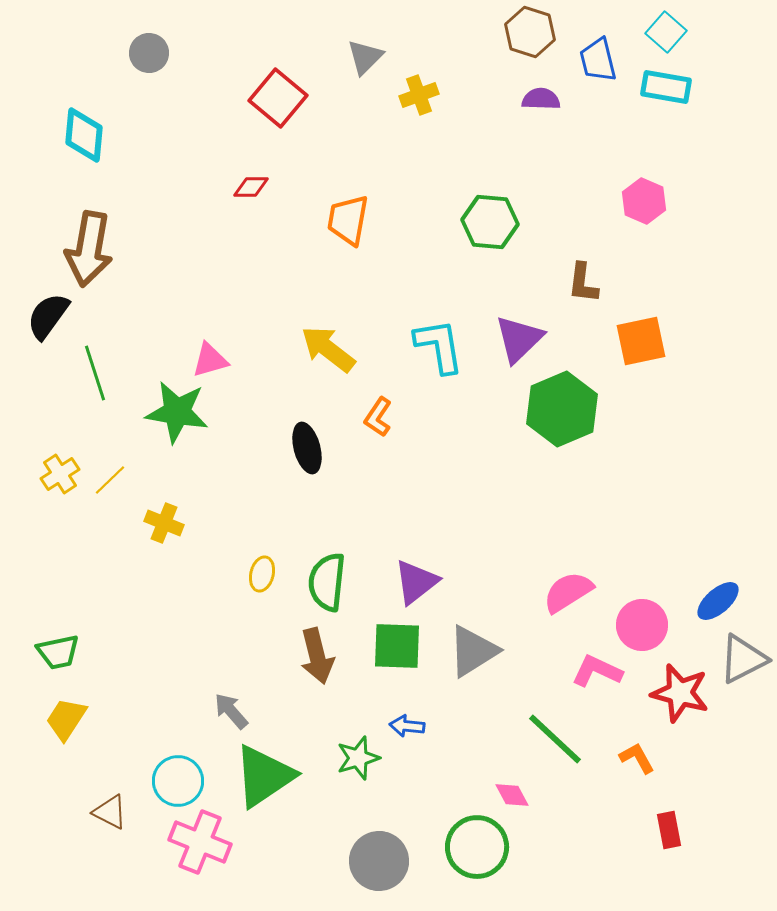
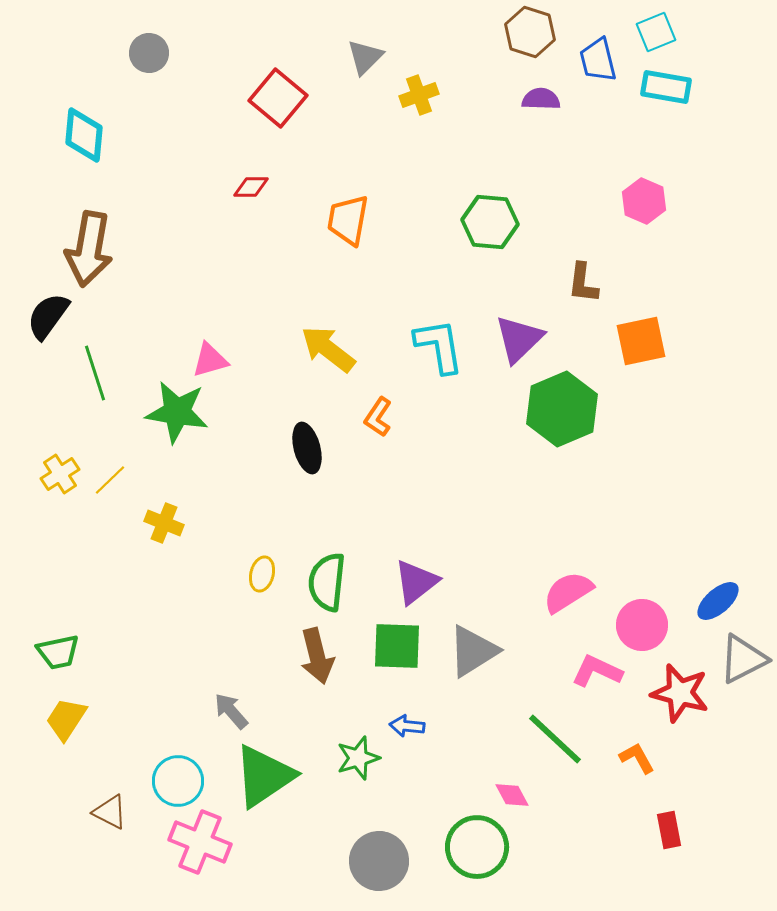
cyan square at (666, 32): moved 10 px left; rotated 27 degrees clockwise
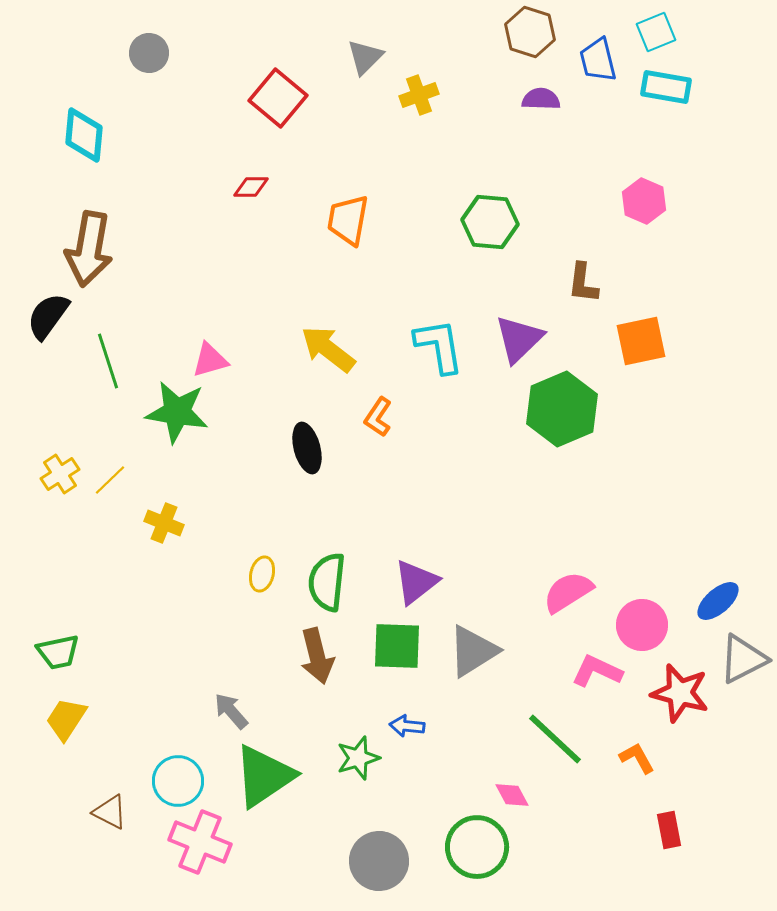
green line at (95, 373): moved 13 px right, 12 px up
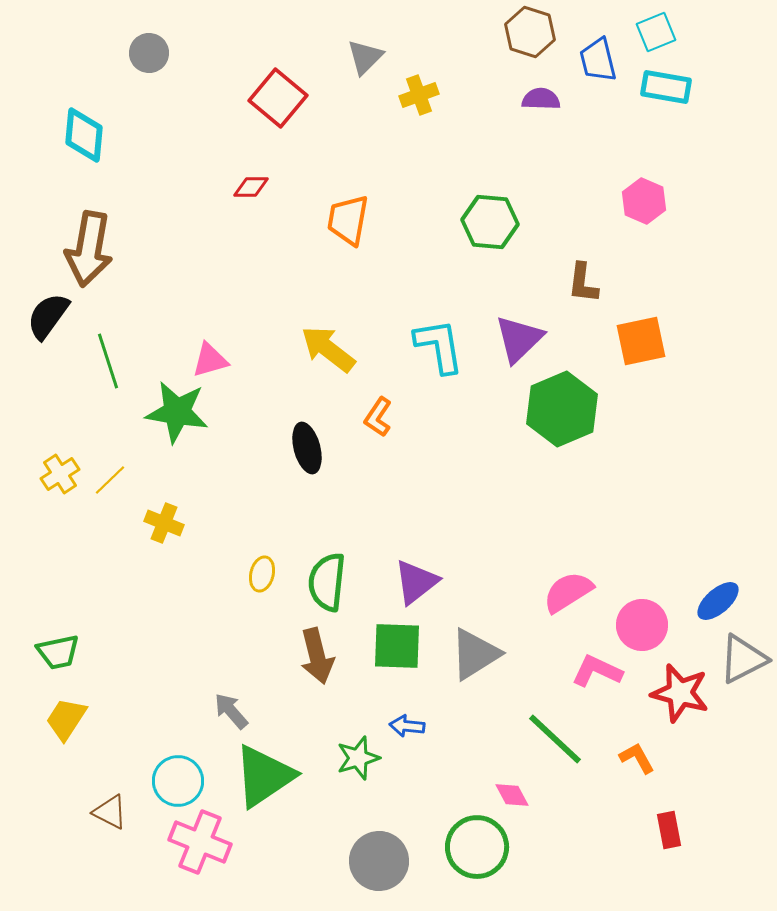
gray triangle at (473, 651): moved 2 px right, 3 px down
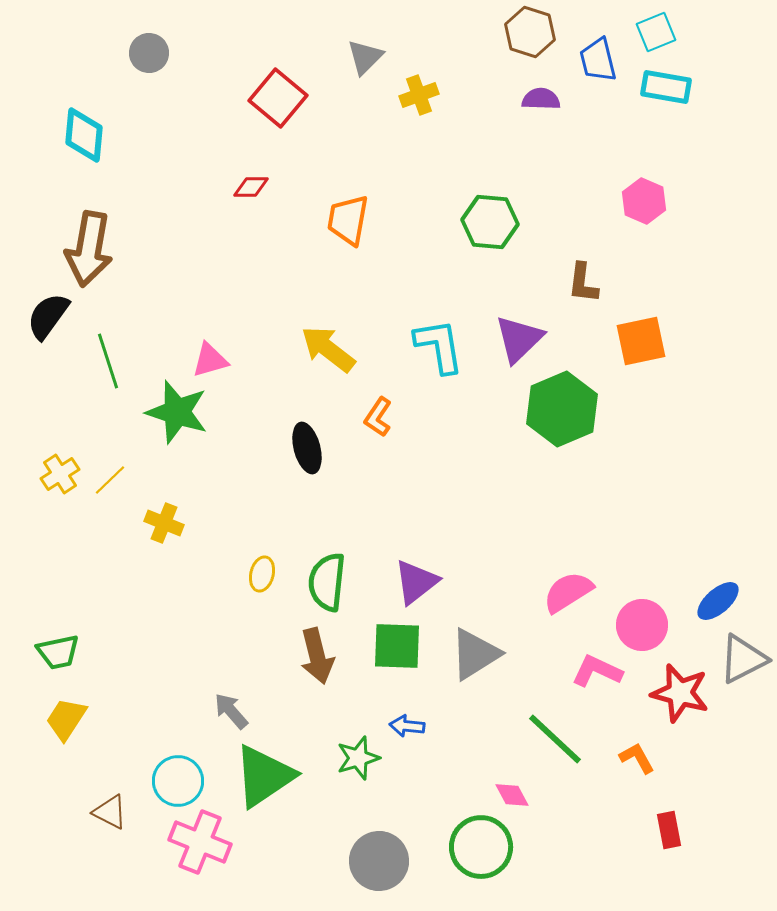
green star at (177, 412): rotated 8 degrees clockwise
green circle at (477, 847): moved 4 px right
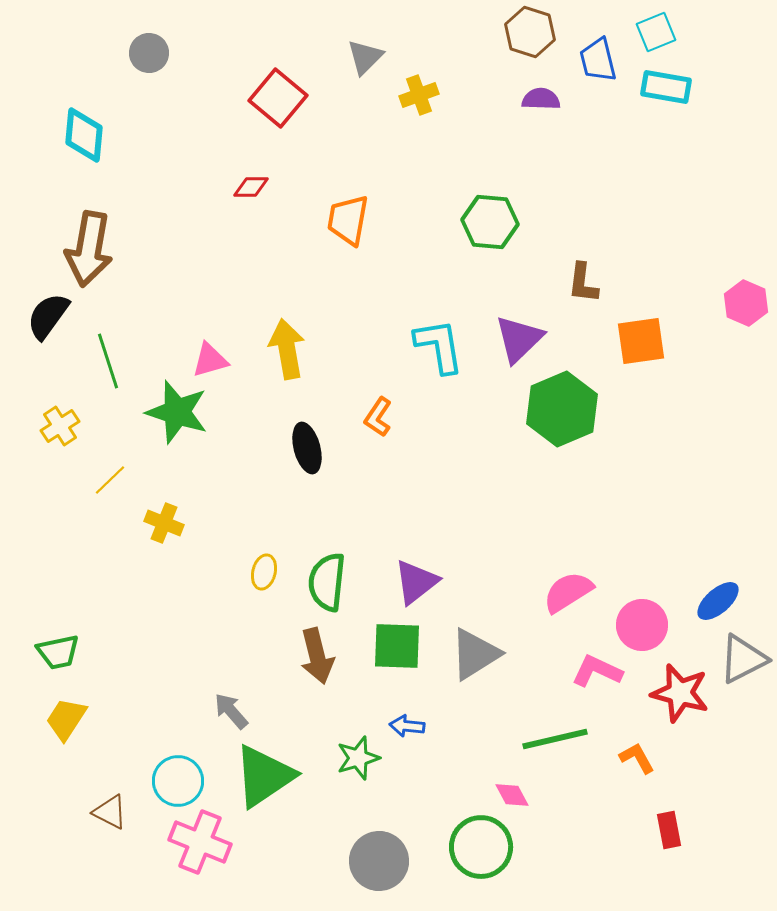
pink hexagon at (644, 201): moved 102 px right, 102 px down
orange square at (641, 341): rotated 4 degrees clockwise
yellow arrow at (328, 349): moved 41 px left; rotated 42 degrees clockwise
yellow cross at (60, 474): moved 48 px up
yellow ellipse at (262, 574): moved 2 px right, 2 px up
green line at (555, 739): rotated 56 degrees counterclockwise
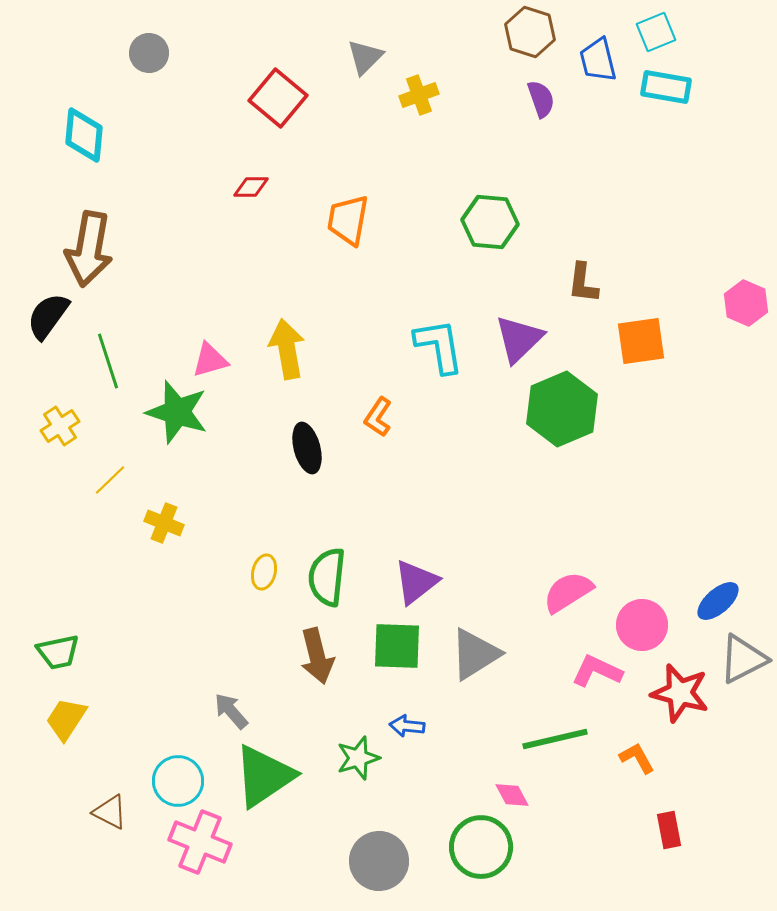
purple semicircle at (541, 99): rotated 69 degrees clockwise
green semicircle at (327, 582): moved 5 px up
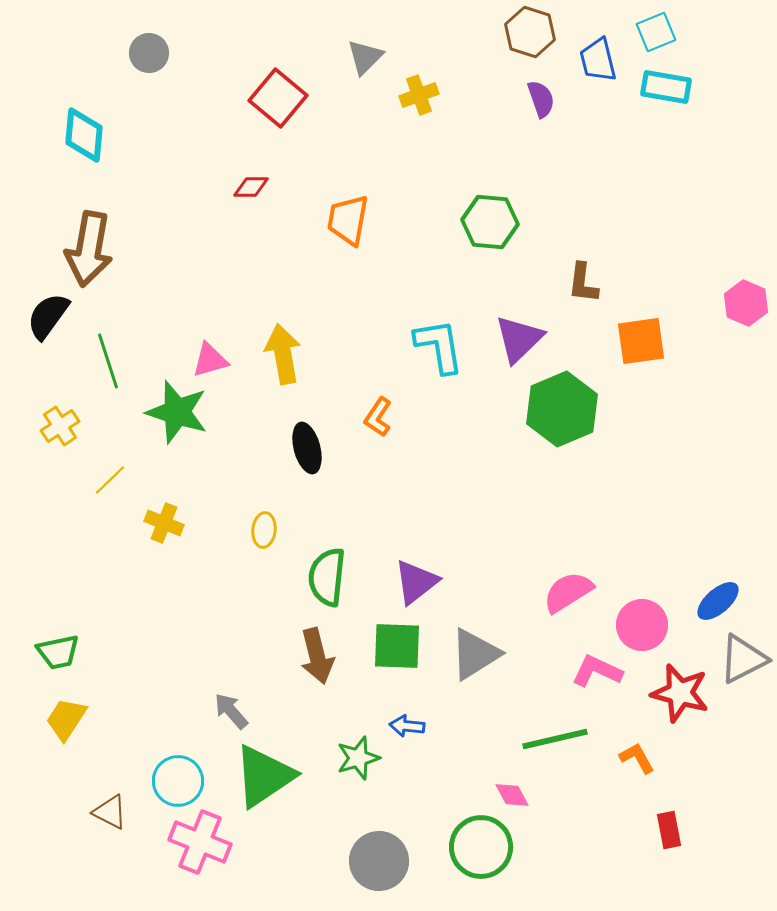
yellow arrow at (287, 349): moved 4 px left, 5 px down
yellow ellipse at (264, 572): moved 42 px up; rotated 8 degrees counterclockwise
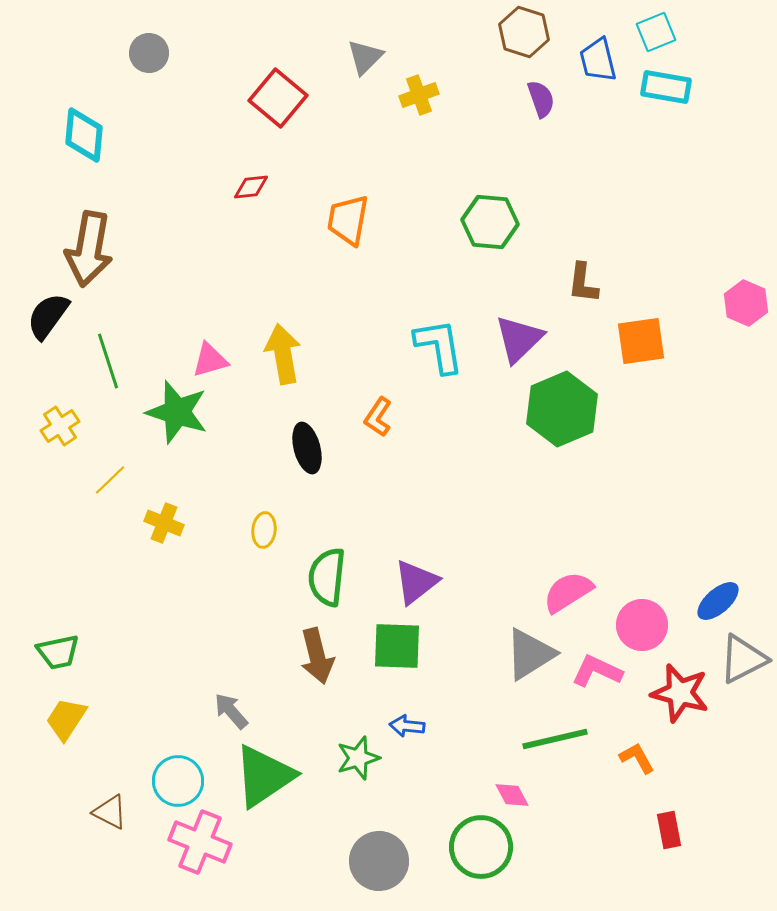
brown hexagon at (530, 32): moved 6 px left
red diamond at (251, 187): rotated 6 degrees counterclockwise
gray triangle at (475, 654): moved 55 px right
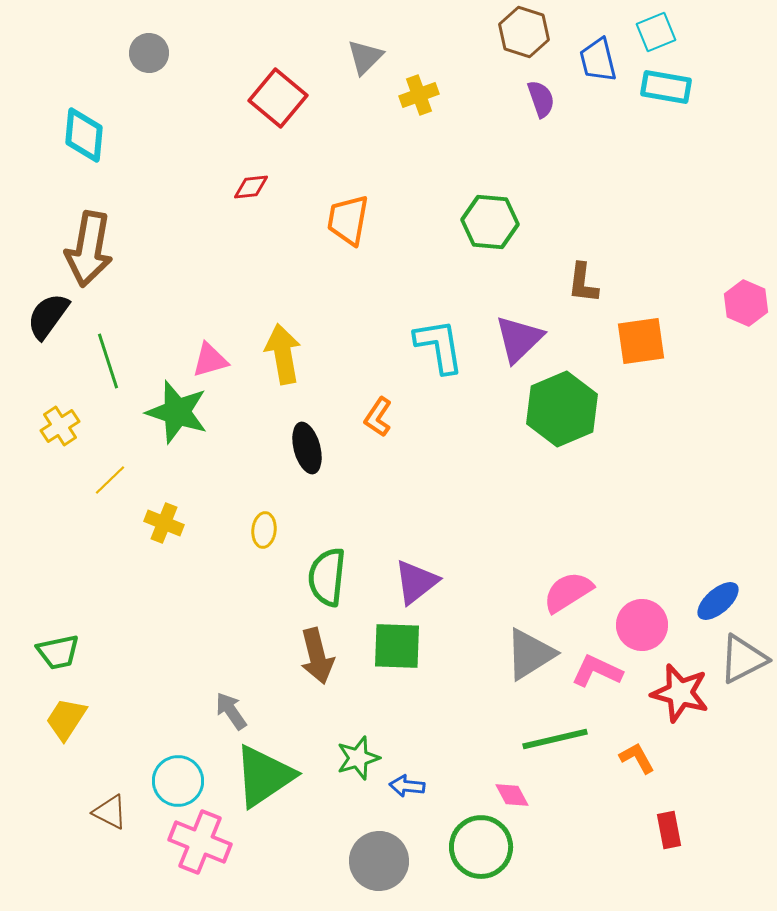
gray arrow at (231, 711): rotated 6 degrees clockwise
blue arrow at (407, 726): moved 60 px down
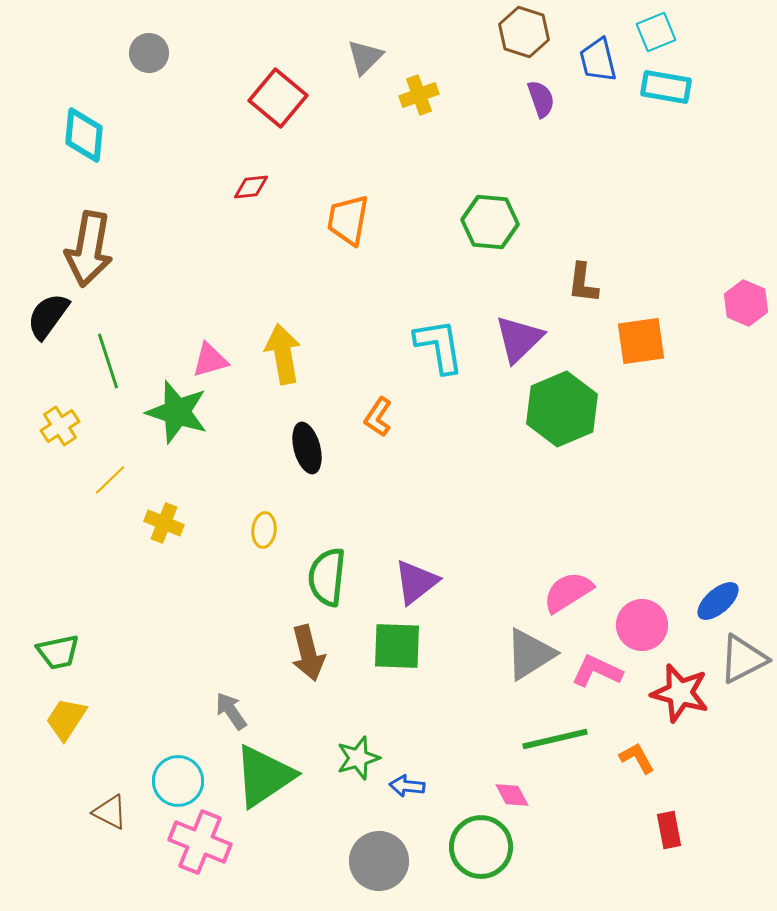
brown arrow at (317, 656): moved 9 px left, 3 px up
